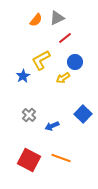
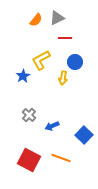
red line: rotated 40 degrees clockwise
yellow arrow: rotated 48 degrees counterclockwise
blue square: moved 1 px right, 21 px down
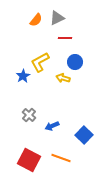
yellow L-shape: moved 1 px left, 2 px down
yellow arrow: rotated 96 degrees clockwise
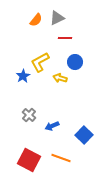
yellow arrow: moved 3 px left
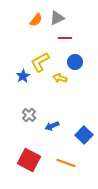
orange line: moved 5 px right, 5 px down
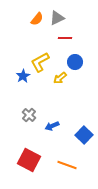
orange semicircle: moved 1 px right, 1 px up
yellow arrow: rotated 56 degrees counterclockwise
orange line: moved 1 px right, 2 px down
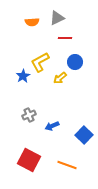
orange semicircle: moved 5 px left, 3 px down; rotated 48 degrees clockwise
gray cross: rotated 24 degrees clockwise
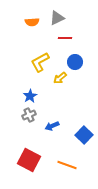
blue star: moved 7 px right, 20 px down
